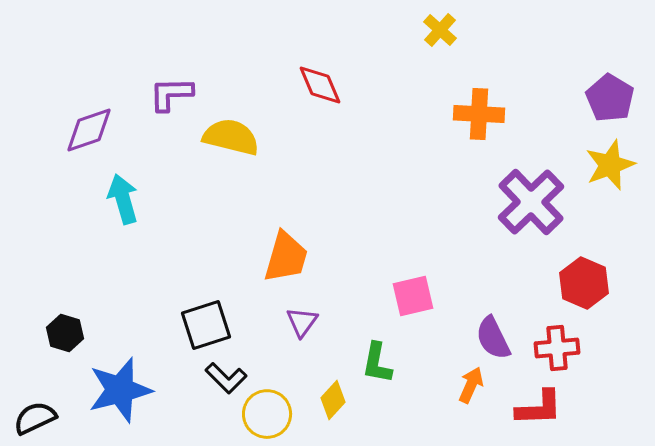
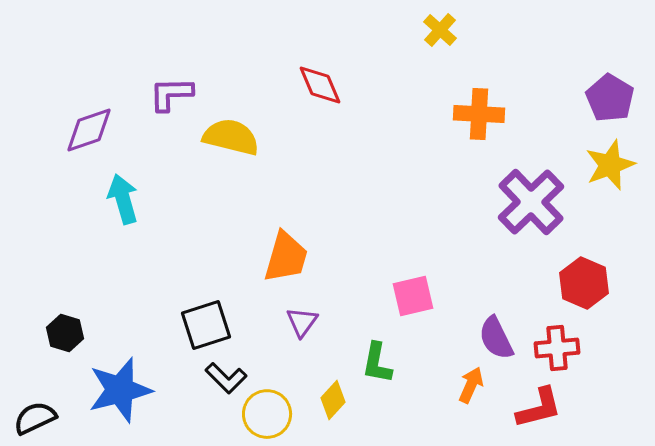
purple semicircle: moved 3 px right
red L-shape: rotated 12 degrees counterclockwise
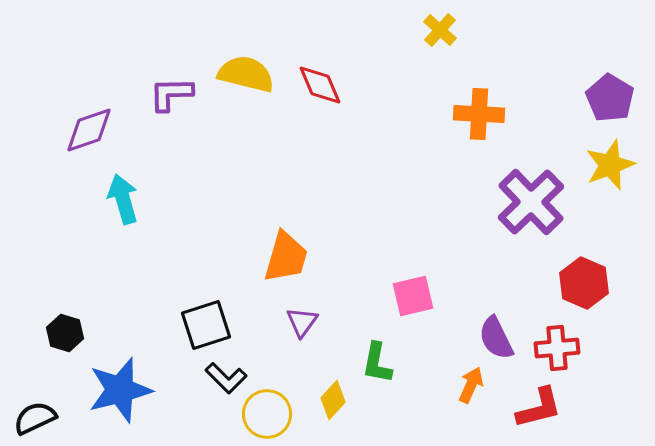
yellow semicircle: moved 15 px right, 63 px up
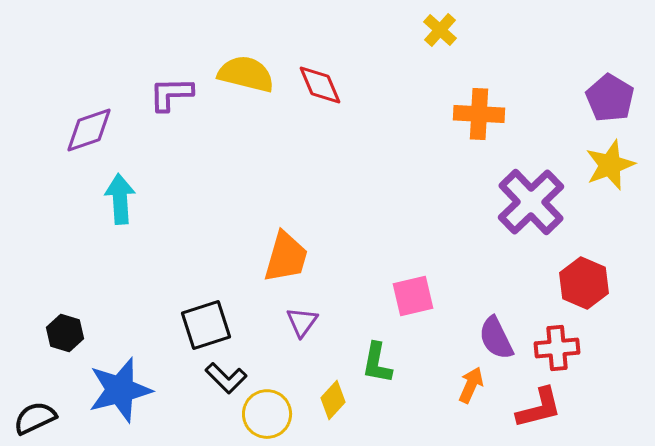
cyan arrow: moved 3 px left; rotated 12 degrees clockwise
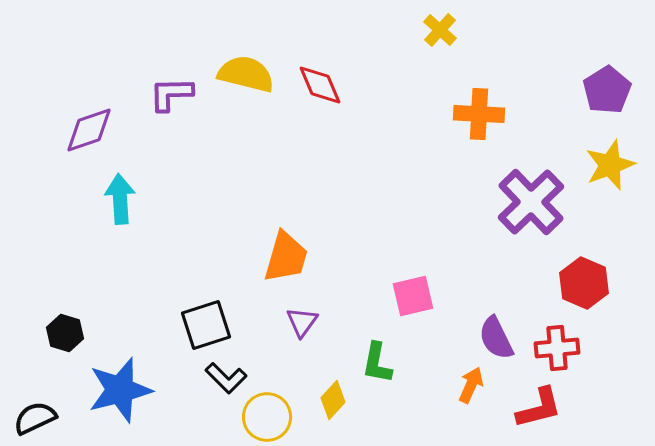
purple pentagon: moved 3 px left, 8 px up; rotated 9 degrees clockwise
yellow circle: moved 3 px down
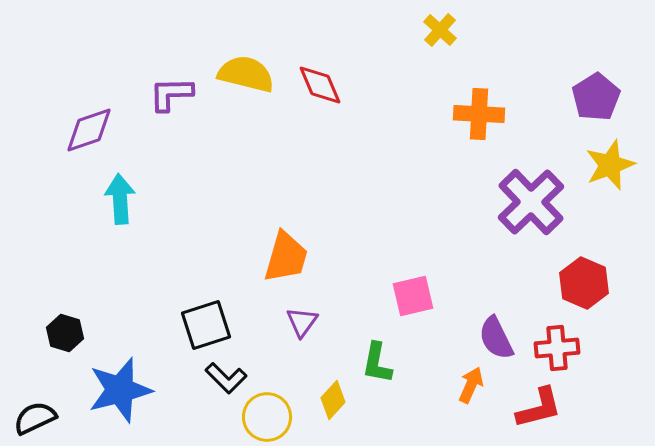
purple pentagon: moved 11 px left, 7 px down
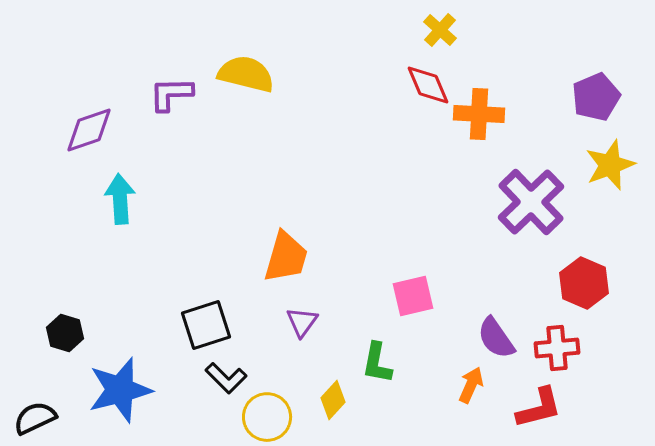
red diamond: moved 108 px right
purple pentagon: rotated 9 degrees clockwise
purple semicircle: rotated 9 degrees counterclockwise
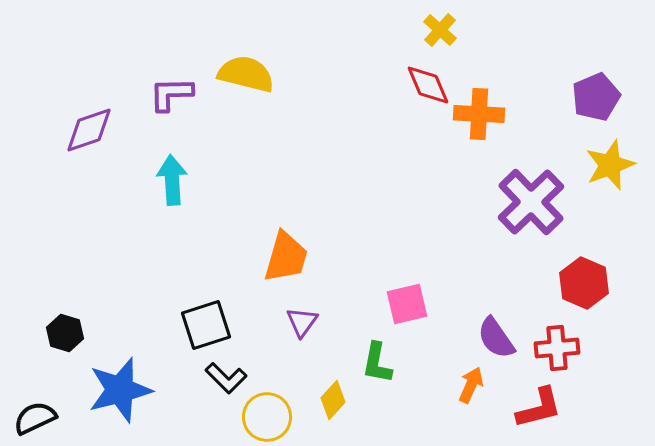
cyan arrow: moved 52 px right, 19 px up
pink square: moved 6 px left, 8 px down
